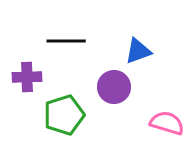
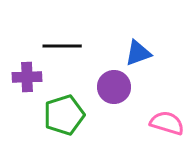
black line: moved 4 px left, 5 px down
blue triangle: moved 2 px down
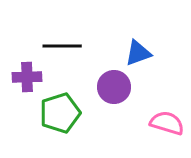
green pentagon: moved 4 px left, 2 px up
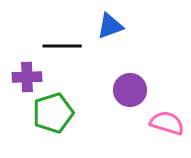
blue triangle: moved 28 px left, 27 px up
purple circle: moved 16 px right, 3 px down
green pentagon: moved 7 px left
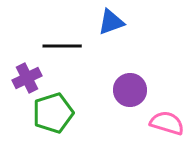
blue triangle: moved 1 px right, 4 px up
purple cross: moved 1 px down; rotated 24 degrees counterclockwise
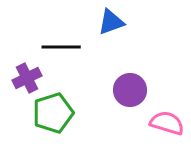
black line: moved 1 px left, 1 px down
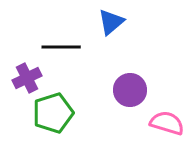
blue triangle: rotated 20 degrees counterclockwise
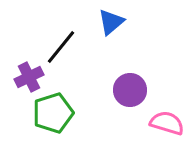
black line: rotated 51 degrees counterclockwise
purple cross: moved 2 px right, 1 px up
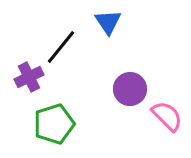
blue triangle: moved 3 px left; rotated 24 degrees counterclockwise
purple circle: moved 1 px up
green pentagon: moved 1 px right, 11 px down
pink semicircle: moved 7 px up; rotated 28 degrees clockwise
